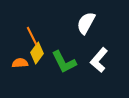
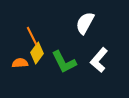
white semicircle: moved 1 px left
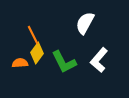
orange line: moved 1 px right, 1 px up
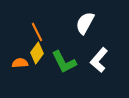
orange line: moved 4 px right, 3 px up
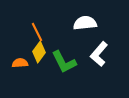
white semicircle: rotated 55 degrees clockwise
yellow diamond: moved 2 px right, 1 px up
white L-shape: moved 6 px up
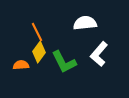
orange semicircle: moved 1 px right, 2 px down
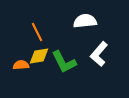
white semicircle: moved 2 px up
yellow diamond: moved 4 px down; rotated 45 degrees clockwise
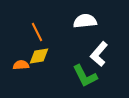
green L-shape: moved 21 px right, 14 px down
